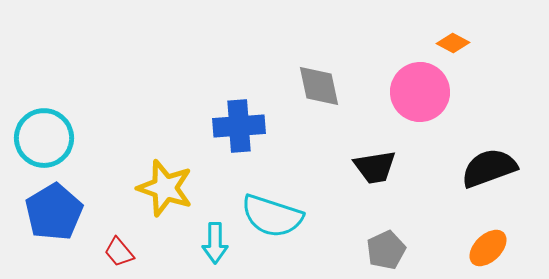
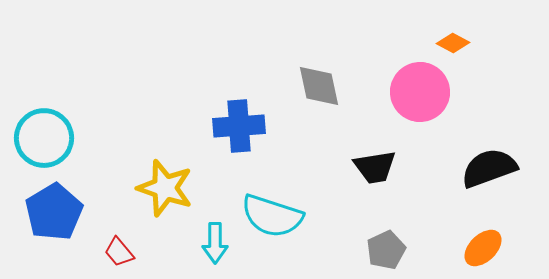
orange ellipse: moved 5 px left
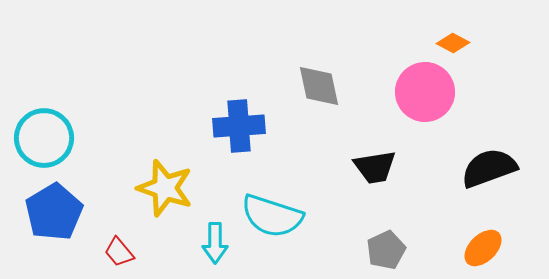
pink circle: moved 5 px right
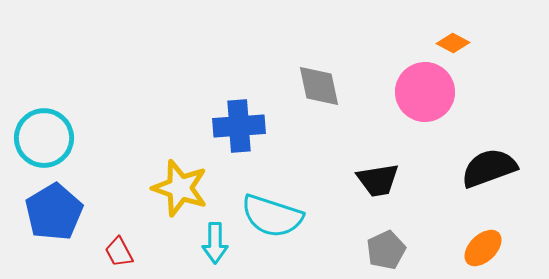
black trapezoid: moved 3 px right, 13 px down
yellow star: moved 15 px right
red trapezoid: rotated 12 degrees clockwise
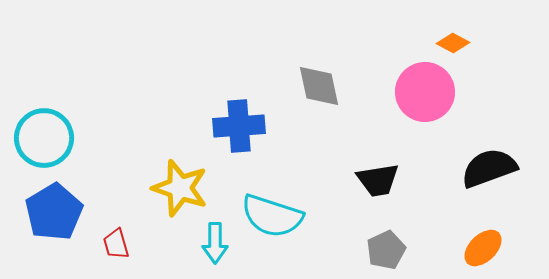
red trapezoid: moved 3 px left, 8 px up; rotated 12 degrees clockwise
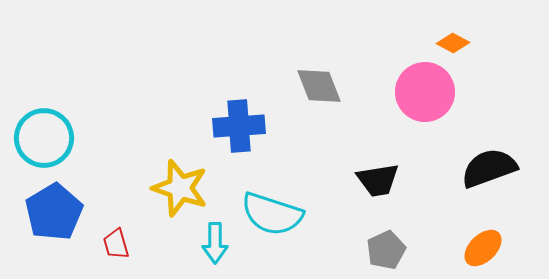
gray diamond: rotated 9 degrees counterclockwise
cyan semicircle: moved 2 px up
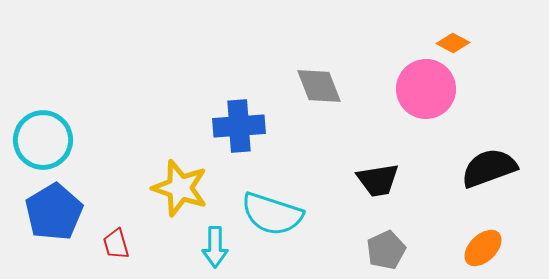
pink circle: moved 1 px right, 3 px up
cyan circle: moved 1 px left, 2 px down
cyan arrow: moved 4 px down
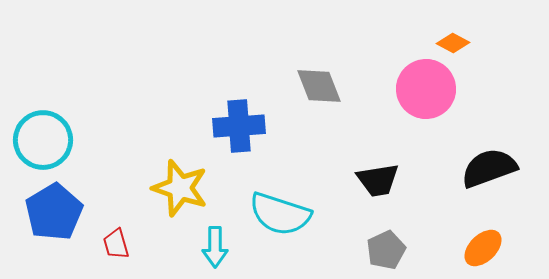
cyan semicircle: moved 8 px right
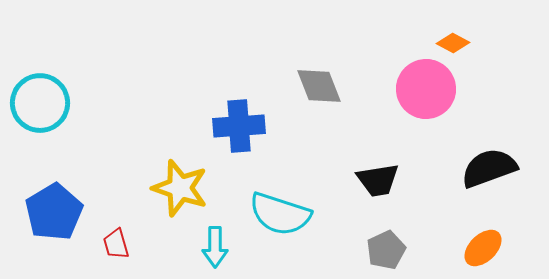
cyan circle: moved 3 px left, 37 px up
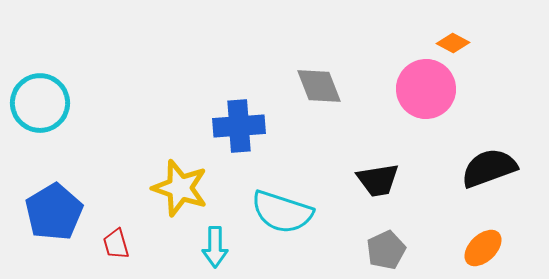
cyan semicircle: moved 2 px right, 2 px up
